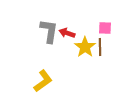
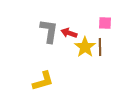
pink square: moved 5 px up
red arrow: moved 2 px right
yellow L-shape: rotated 20 degrees clockwise
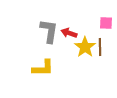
pink square: moved 1 px right
yellow L-shape: moved 13 px up; rotated 15 degrees clockwise
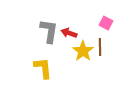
pink square: rotated 24 degrees clockwise
yellow star: moved 2 px left, 4 px down
yellow L-shape: rotated 95 degrees counterclockwise
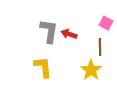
red arrow: moved 1 px down
yellow star: moved 8 px right, 19 px down
yellow L-shape: moved 1 px up
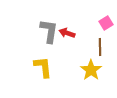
pink square: rotated 32 degrees clockwise
red arrow: moved 2 px left, 1 px up
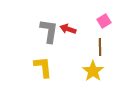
pink square: moved 2 px left, 2 px up
red arrow: moved 1 px right, 4 px up
yellow star: moved 2 px right, 1 px down
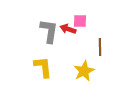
pink square: moved 24 px left; rotated 32 degrees clockwise
yellow star: moved 9 px left; rotated 10 degrees clockwise
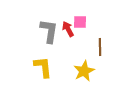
pink square: moved 1 px down
red arrow: rotated 42 degrees clockwise
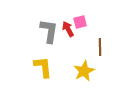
pink square: rotated 16 degrees counterclockwise
